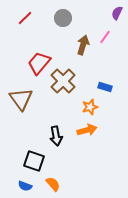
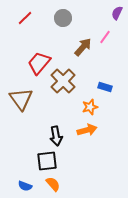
brown arrow: moved 2 px down; rotated 24 degrees clockwise
black square: moved 13 px right; rotated 25 degrees counterclockwise
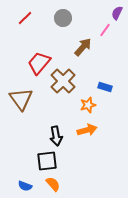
pink line: moved 7 px up
orange star: moved 2 px left, 2 px up
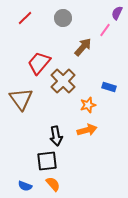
blue rectangle: moved 4 px right
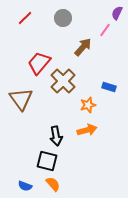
black square: rotated 20 degrees clockwise
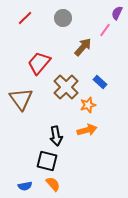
brown cross: moved 3 px right, 6 px down
blue rectangle: moved 9 px left, 5 px up; rotated 24 degrees clockwise
blue semicircle: rotated 32 degrees counterclockwise
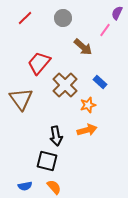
brown arrow: rotated 90 degrees clockwise
brown cross: moved 1 px left, 2 px up
orange semicircle: moved 1 px right, 3 px down
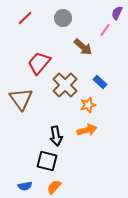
orange semicircle: rotated 98 degrees counterclockwise
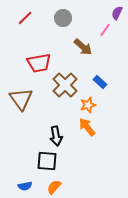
red trapezoid: rotated 140 degrees counterclockwise
orange arrow: moved 3 px up; rotated 114 degrees counterclockwise
black square: rotated 10 degrees counterclockwise
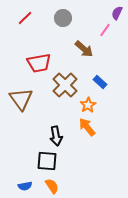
brown arrow: moved 1 px right, 2 px down
orange star: rotated 14 degrees counterclockwise
orange semicircle: moved 2 px left, 1 px up; rotated 105 degrees clockwise
